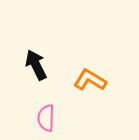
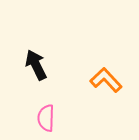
orange L-shape: moved 16 px right; rotated 16 degrees clockwise
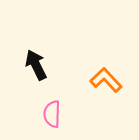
pink semicircle: moved 6 px right, 4 px up
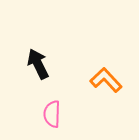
black arrow: moved 2 px right, 1 px up
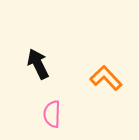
orange L-shape: moved 2 px up
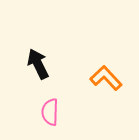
pink semicircle: moved 2 px left, 2 px up
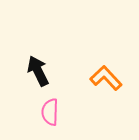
black arrow: moved 7 px down
